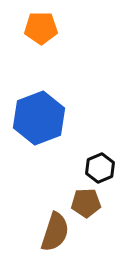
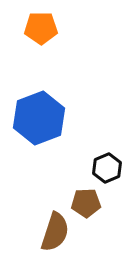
black hexagon: moved 7 px right
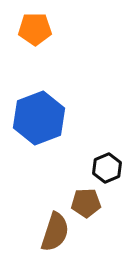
orange pentagon: moved 6 px left, 1 px down
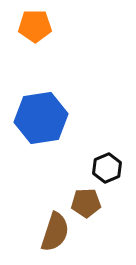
orange pentagon: moved 3 px up
blue hexagon: moved 2 px right; rotated 12 degrees clockwise
